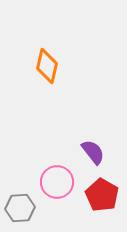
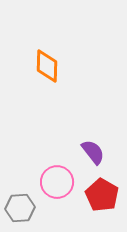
orange diamond: rotated 12 degrees counterclockwise
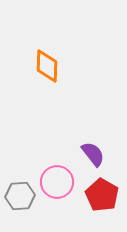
purple semicircle: moved 2 px down
gray hexagon: moved 12 px up
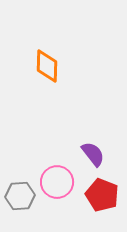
red pentagon: rotated 8 degrees counterclockwise
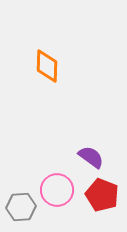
purple semicircle: moved 2 px left, 3 px down; rotated 16 degrees counterclockwise
pink circle: moved 8 px down
gray hexagon: moved 1 px right, 11 px down
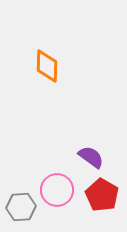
red pentagon: rotated 8 degrees clockwise
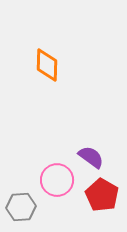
orange diamond: moved 1 px up
pink circle: moved 10 px up
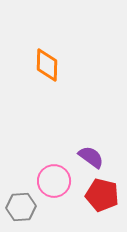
pink circle: moved 3 px left, 1 px down
red pentagon: rotated 16 degrees counterclockwise
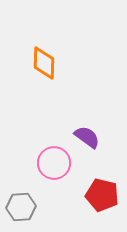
orange diamond: moved 3 px left, 2 px up
purple semicircle: moved 4 px left, 20 px up
pink circle: moved 18 px up
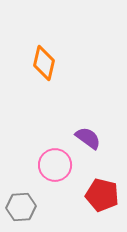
orange diamond: rotated 12 degrees clockwise
purple semicircle: moved 1 px right, 1 px down
pink circle: moved 1 px right, 2 px down
